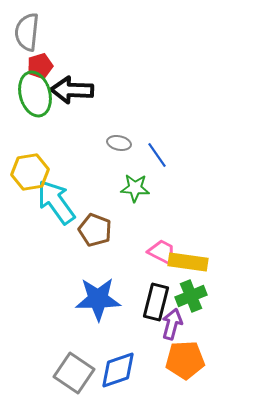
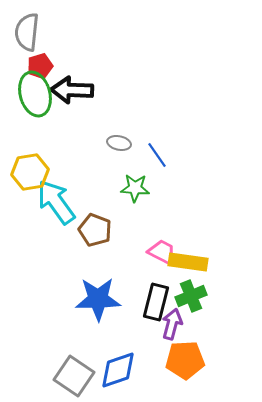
gray square: moved 3 px down
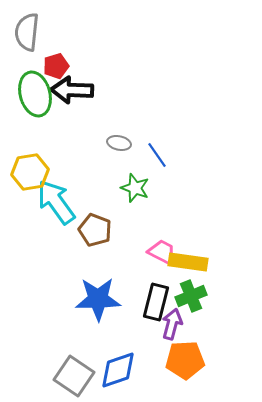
red pentagon: moved 16 px right
green star: rotated 16 degrees clockwise
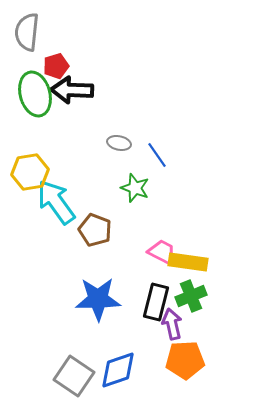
purple arrow: rotated 28 degrees counterclockwise
